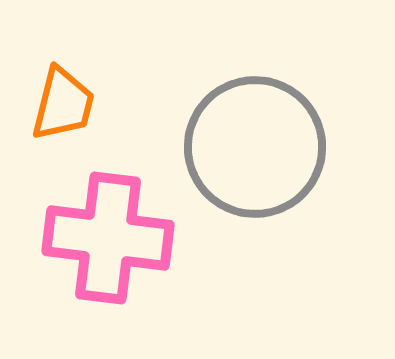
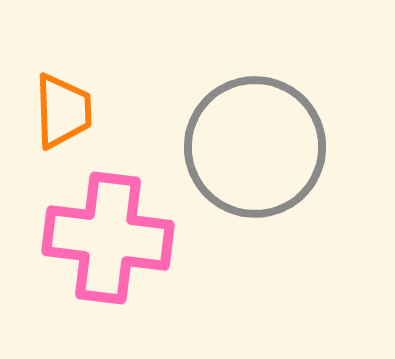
orange trapezoid: moved 7 px down; rotated 16 degrees counterclockwise
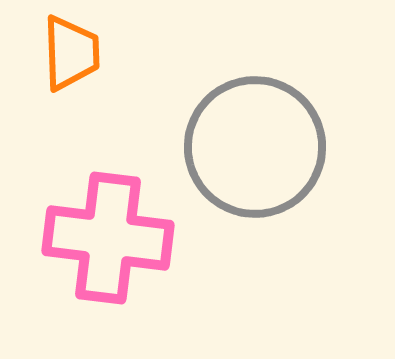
orange trapezoid: moved 8 px right, 58 px up
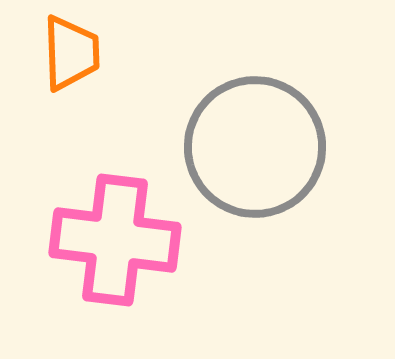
pink cross: moved 7 px right, 2 px down
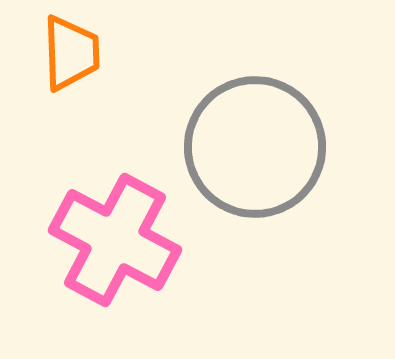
pink cross: rotated 21 degrees clockwise
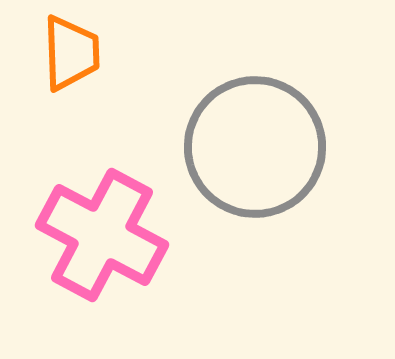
pink cross: moved 13 px left, 5 px up
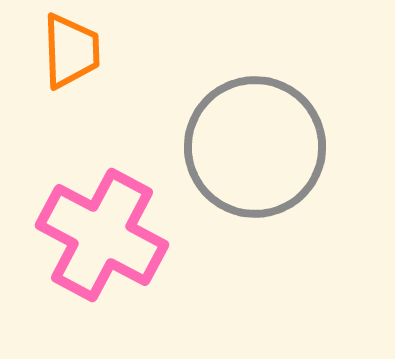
orange trapezoid: moved 2 px up
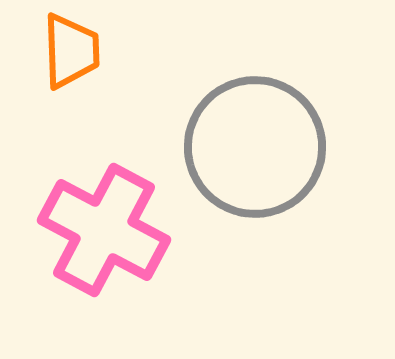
pink cross: moved 2 px right, 5 px up
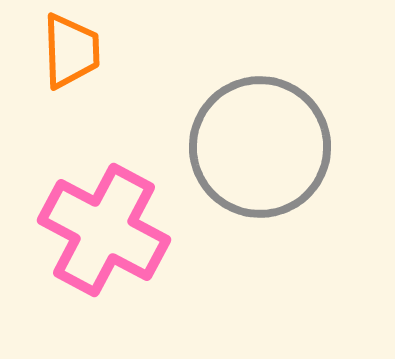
gray circle: moved 5 px right
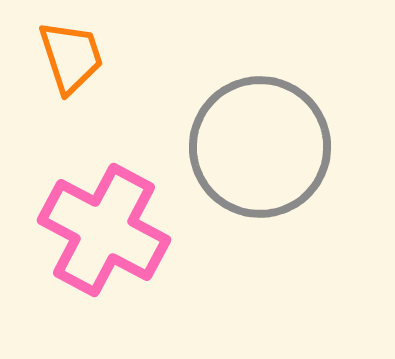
orange trapezoid: moved 6 px down; rotated 16 degrees counterclockwise
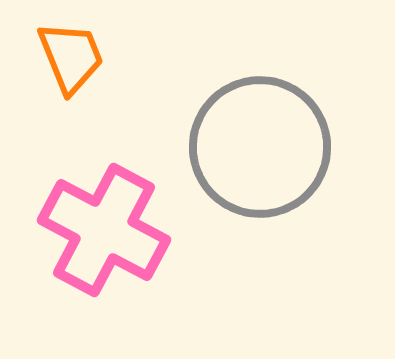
orange trapezoid: rotated 4 degrees counterclockwise
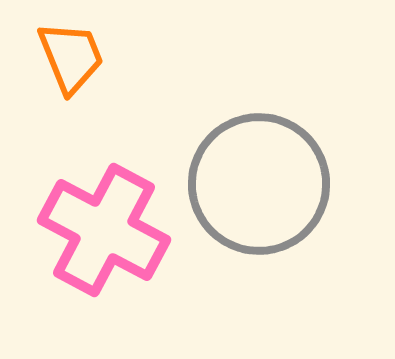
gray circle: moved 1 px left, 37 px down
